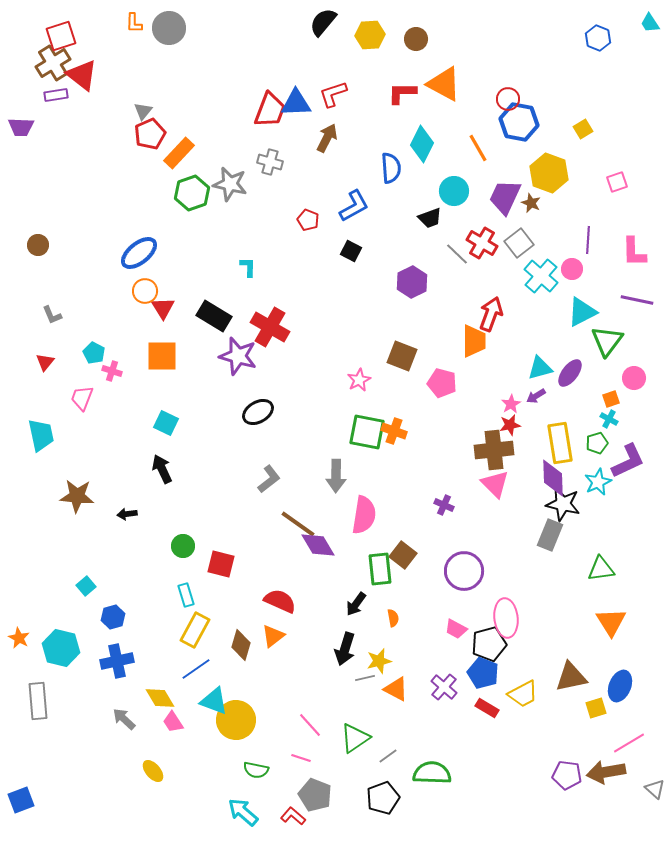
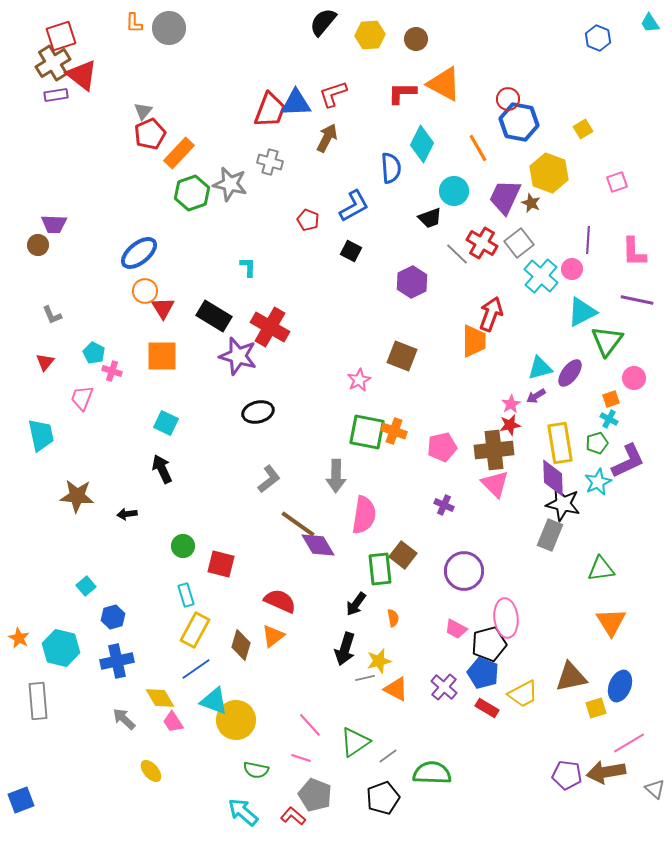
purple trapezoid at (21, 127): moved 33 px right, 97 px down
pink pentagon at (442, 383): moved 64 px down; rotated 28 degrees counterclockwise
black ellipse at (258, 412): rotated 16 degrees clockwise
green triangle at (355, 738): moved 4 px down
yellow ellipse at (153, 771): moved 2 px left
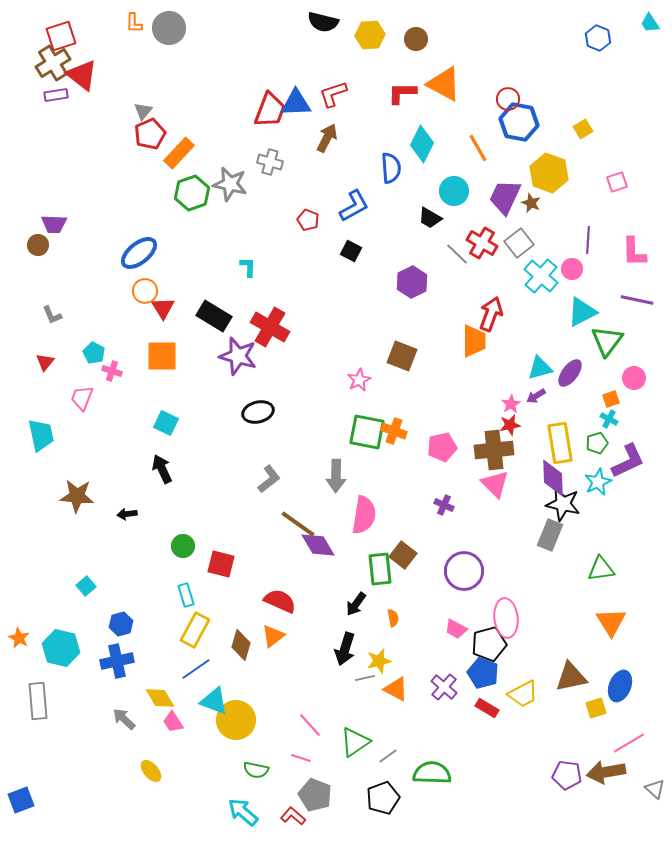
black semicircle at (323, 22): rotated 116 degrees counterclockwise
black trapezoid at (430, 218): rotated 50 degrees clockwise
blue hexagon at (113, 617): moved 8 px right, 7 px down
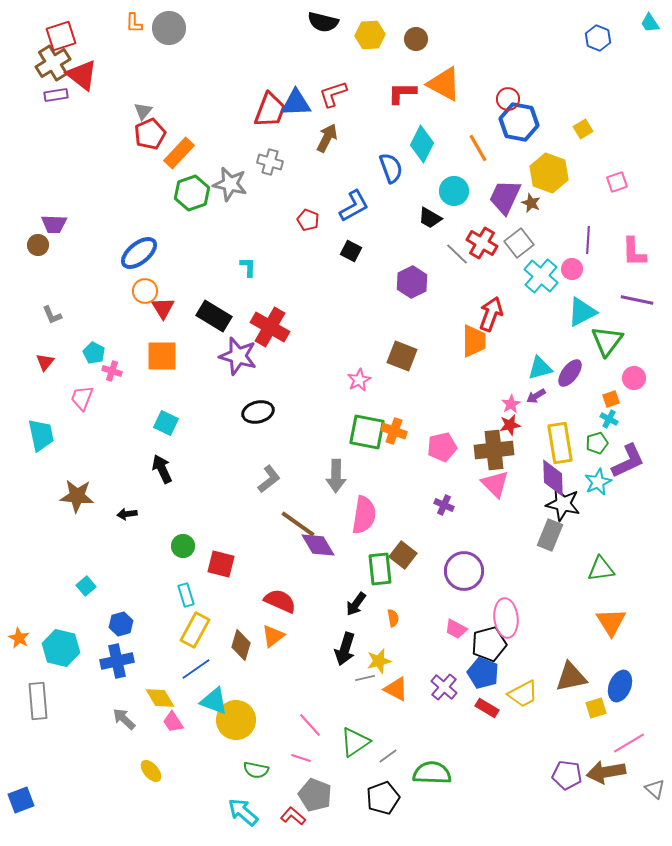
blue semicircle at (391, 168): rotated 16 degrees counterclockwise
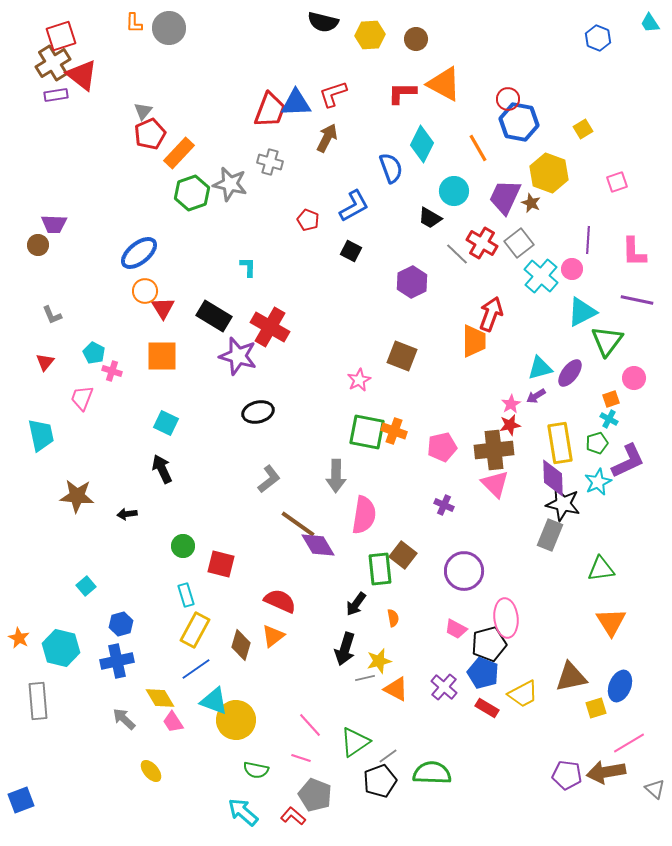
black pentagon at (383, 798): moved 3 px left, 17 px up
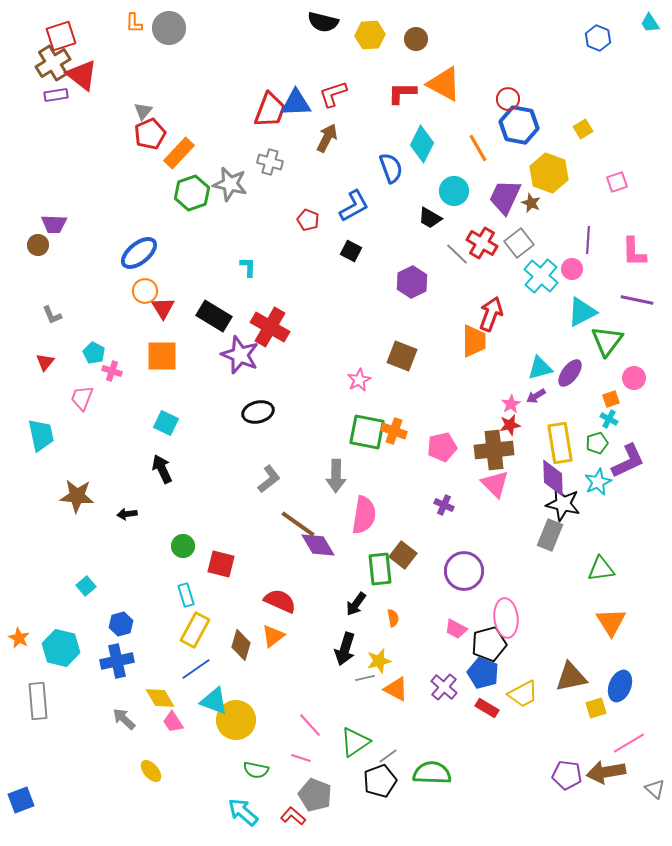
blue hexagon at (519, 122): moved 3 px down
purple star at (238, 356): moved 2 px right, 1 px up; rotated 6 degrees clockwise
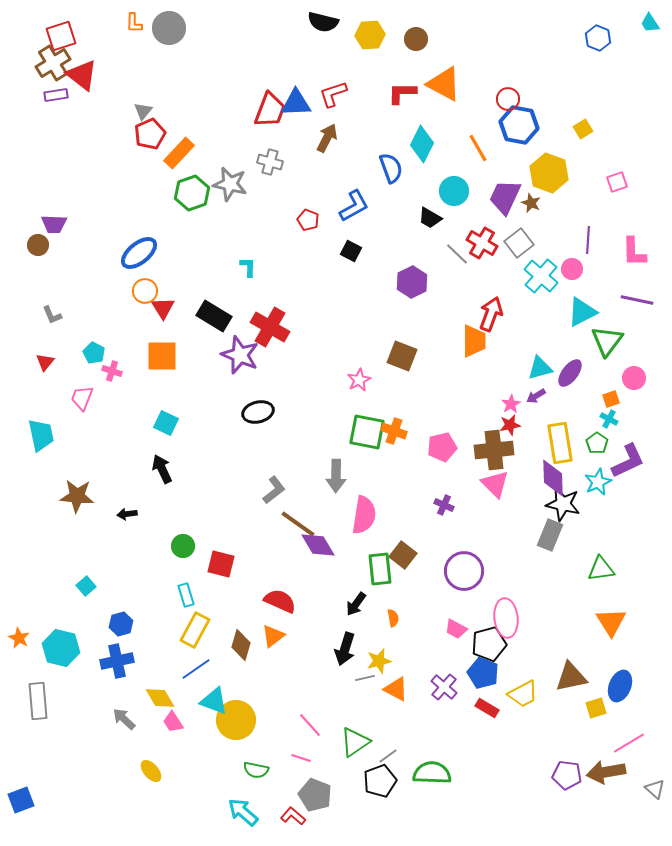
green pentagon at (597, 443): rotated 20 degrees counterclockwise
gray L-shape at (269, 479): moved 5 px right, 11 px down
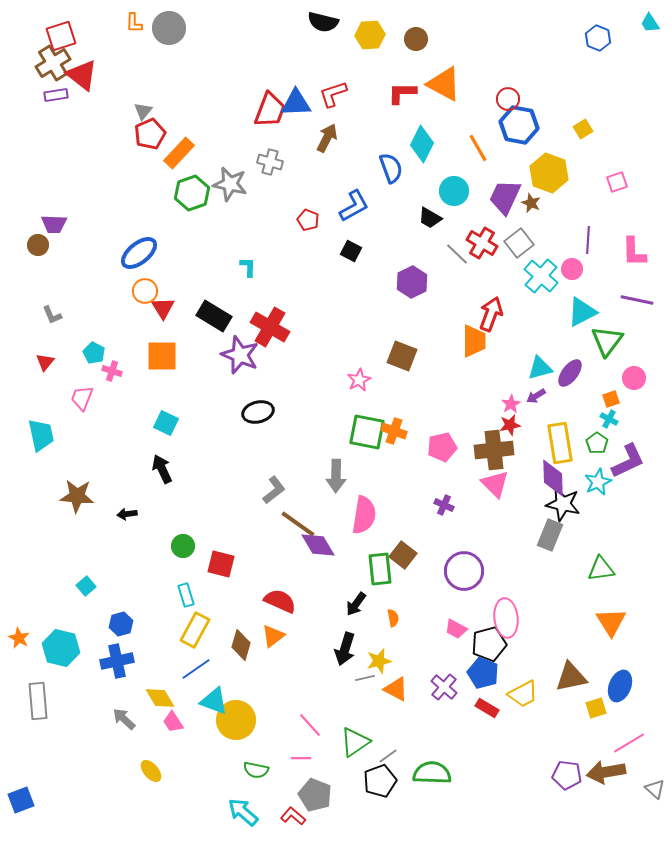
pink line at (301, 758): rotated 18 degrees counterclockwise
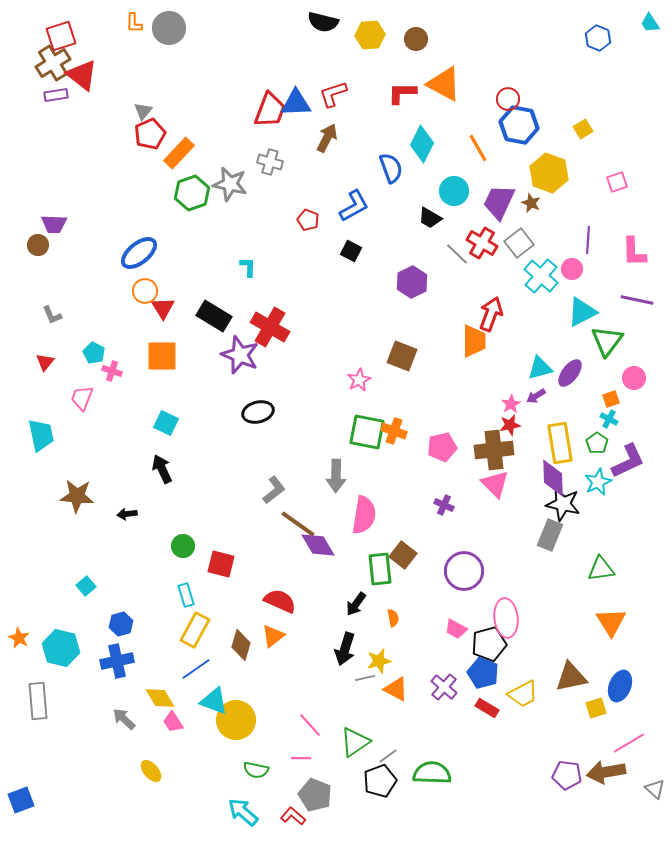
purple trapezoid at (505, 197): moved 6 px left, 5 px down
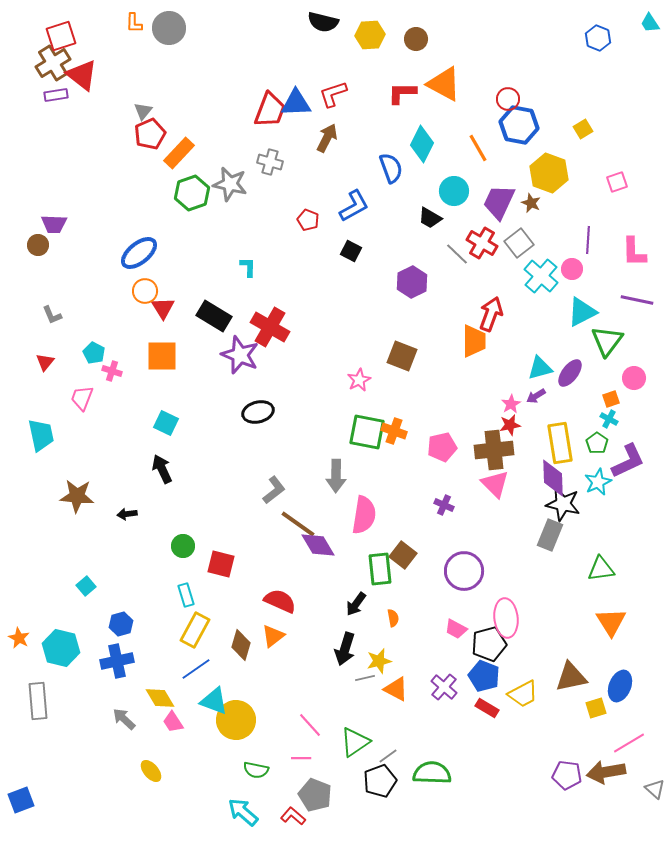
blue pentagon at (483, 673): moved 1 px right, 3 px down
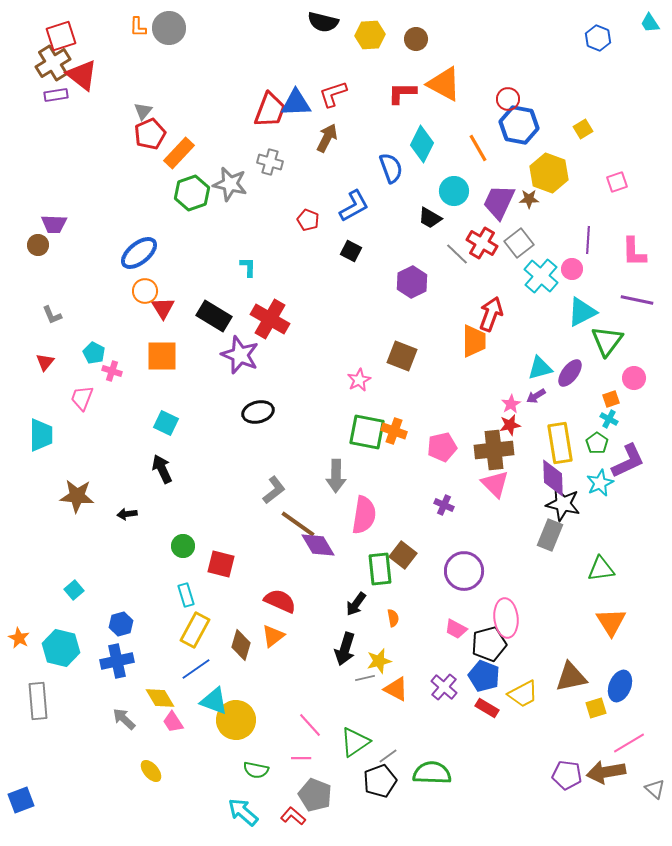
orange L-shape at (134, 23): moved 4 px right, 4 px down
brown star at (531, 203): moved 2 px left, 4 px up; rotated 24 degrees counterclockwise
red cross at (270, 327): moved 8 px up
cyan trapezoid at (41, 435): rotated 12 degrees clockwise
cyan star at (598, 482): moved 2 px right, 1 px down
cyan square at (86, 586): moved 12 px left, 4 px down
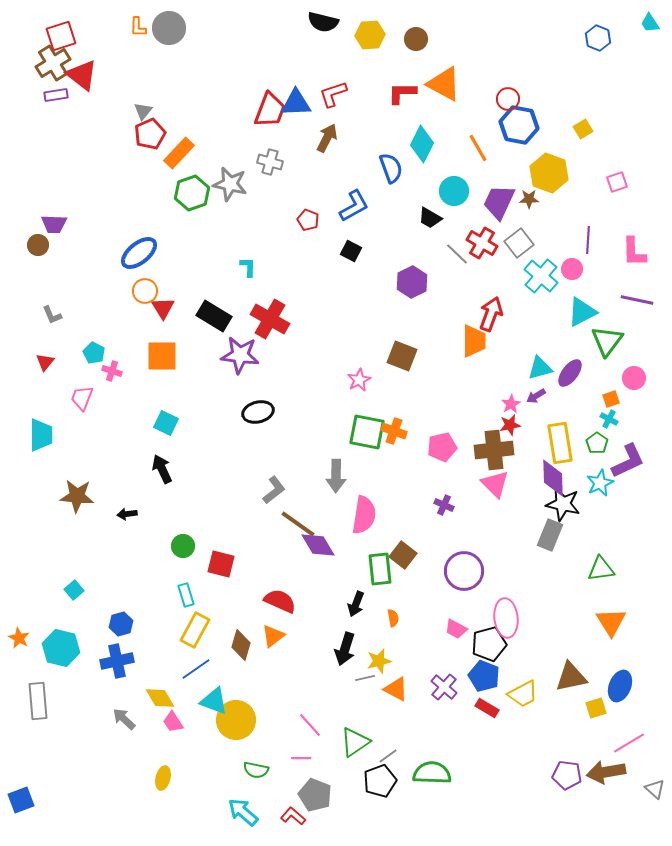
purple star at (240, 355): rotated 15 degrees counterclockwise
black arrow at (356, 604): rotated 15 degrees counterclockwise
yellow ellipse at (151, 771): moved 12 px right, 7 px down; rotated 55 degrees clockwise
